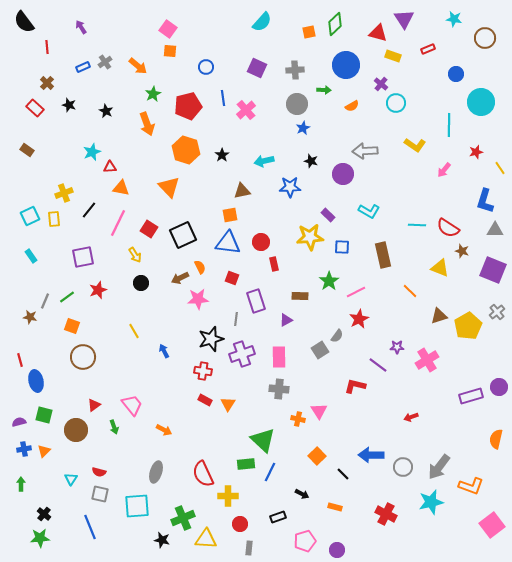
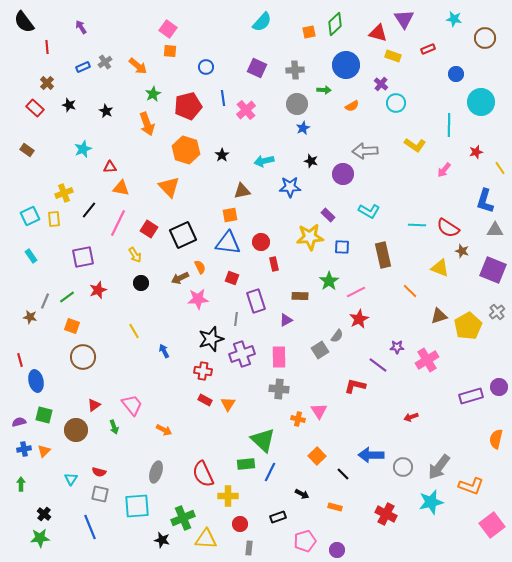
cyan star at (92, 152): moved 9 px left, 3 px up
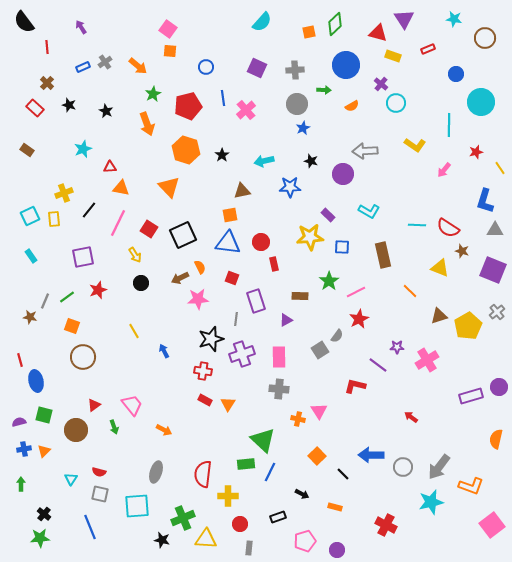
red arrow at (411, 417): rotated 56 degrees clockwise
red semicircle at (203, 474): rotated 32 degrees clockwise
red cross at (386, 514): moved 11 px down
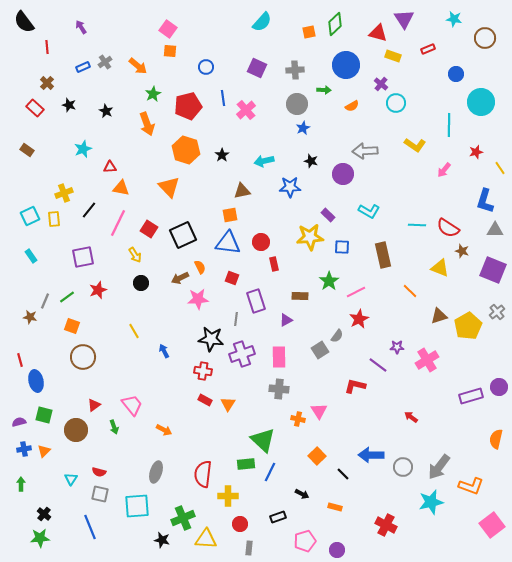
black star at (211, 339): rotated 25 degrees clockwise
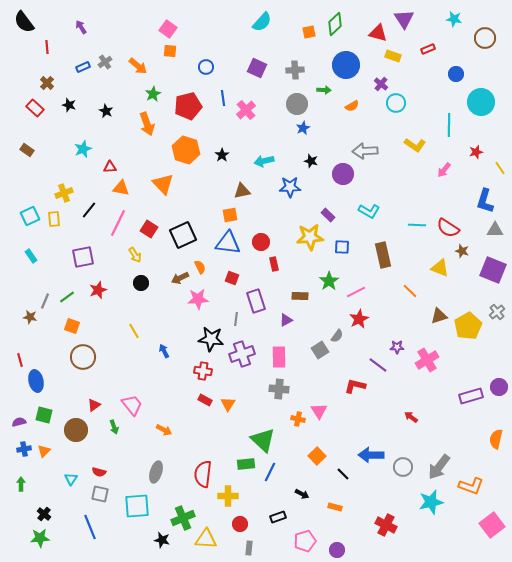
orange triangle at (169, 187): moved 6 px left, 3 px up
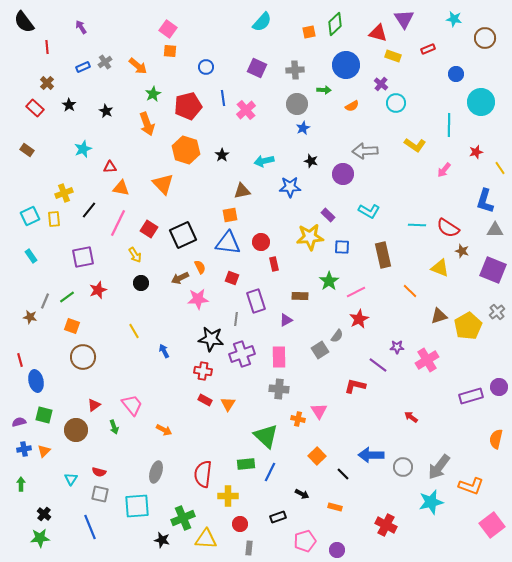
black star at (69, 105): rotated 16 degrees clockwise
green triangle at (263, 440): moved 3 px right, 4 px up
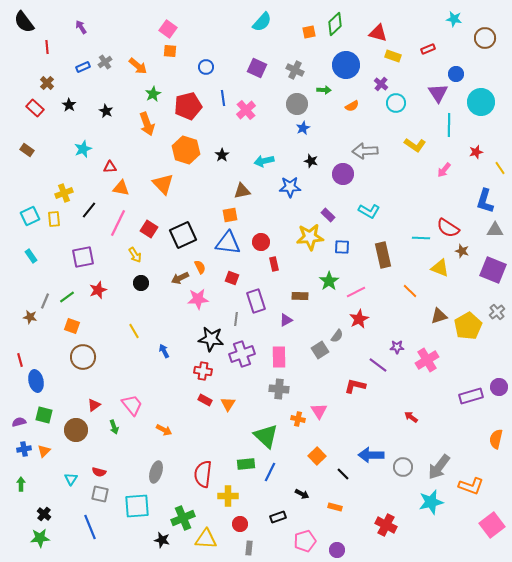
purple triangle at (404, 19): moved 34 px right, 74 px down
gray cross at (295, 70): rotated 30 degrees clockwise
cyan line at (417, 225): moved 4 px right, 13 px down
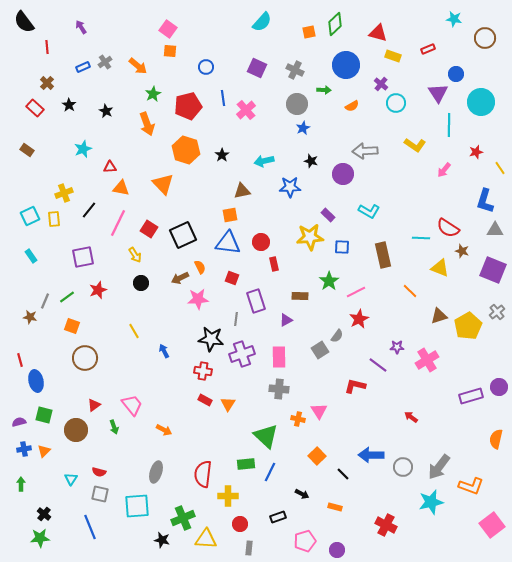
brown circle at (83, 357): moved 2 px right, 1 px down
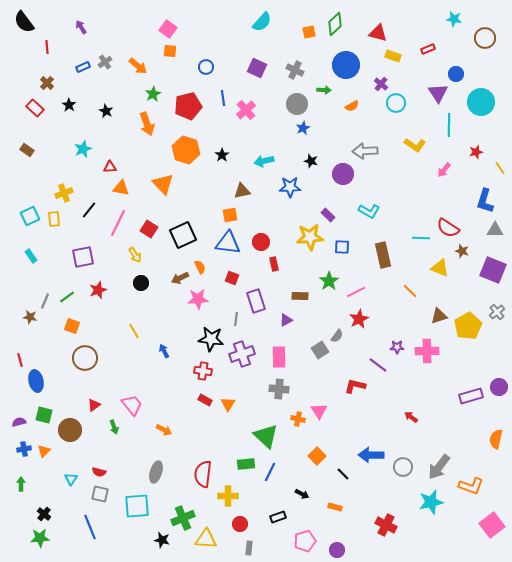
pink cross at (427, 360): moved 9 px up; rotated 30 degrees clockwise
brown circle at (76, 430): moved 6 px left
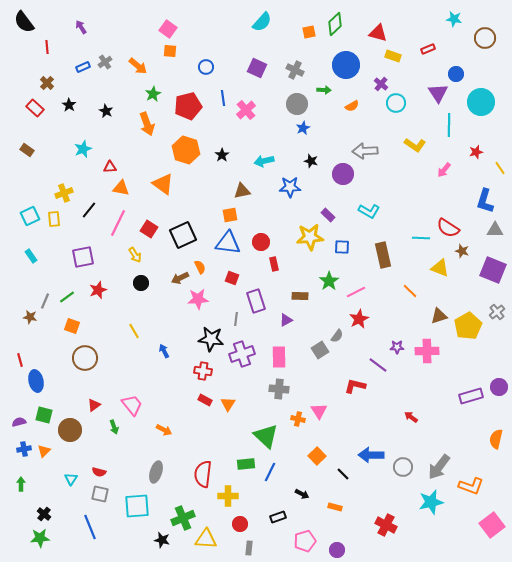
orange triangle at (163, 184): rotated 10 degrees counterclockwise
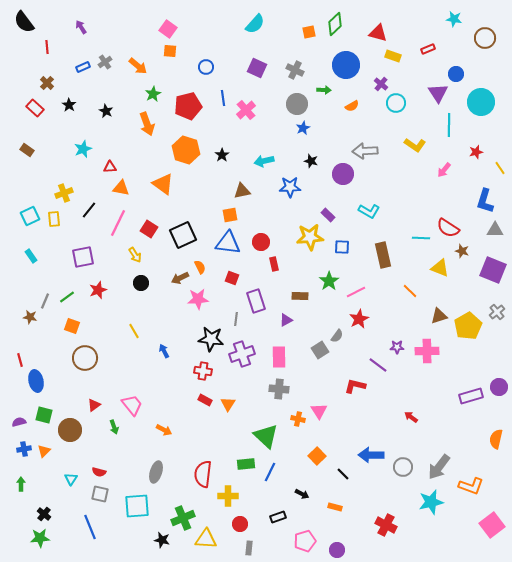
cyan semicircle at (262, 22): moved 7 px left, 2 px down
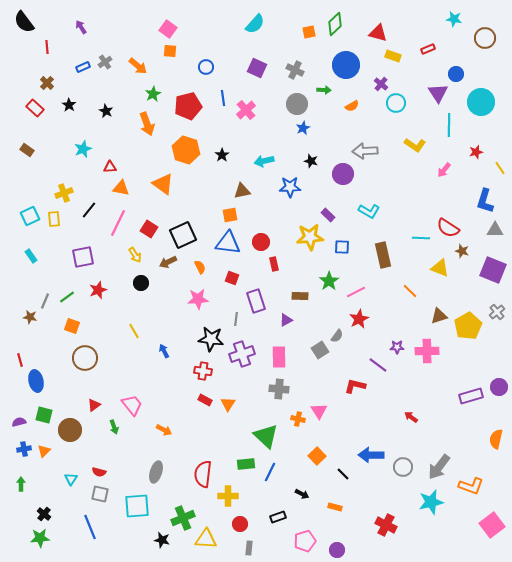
brown arrow at (180, 278): moved 12 px left, 16 px up
